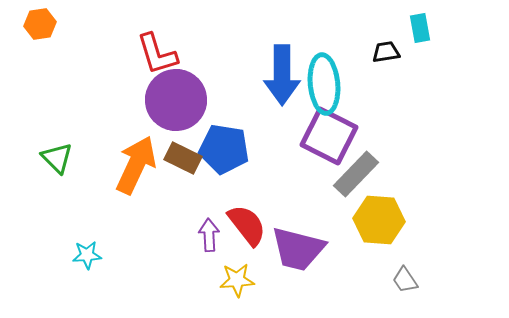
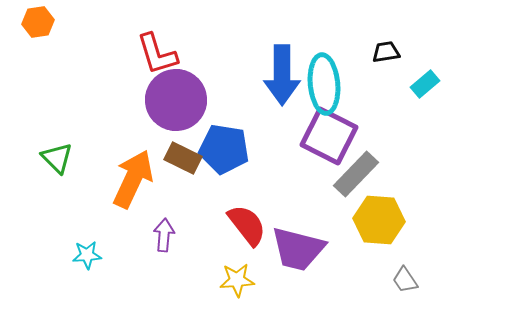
orange hexagon: moved 2 px left, 2 px up
cyan rectangle: moved 5 px right, 56 px down; rotated 60 degrees clockwise
orange arrow: moved 3 px left, 14 px down
purple arrow: moved 45 px left; rotated 8 degrees clockwise
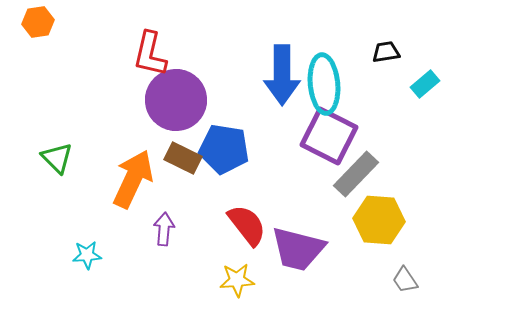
red L-shape: moved 7 px left; rotated 30 degrees clockwise
purple arrow: moved 6 px up
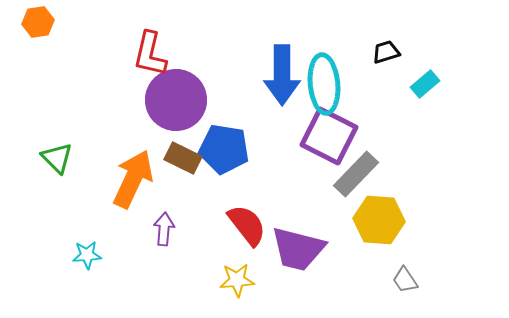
black trapezoid: rotated 8 degrees counterclockwise
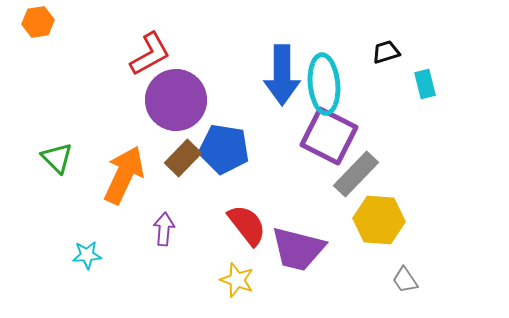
red L-shape: rotated 132 degrees counterclockwise
cyan rectangle: rotated 64 degrees counterclockwise
brown rectangle: rotated 72 degrees counterclockwise
orange arrow: moved 9 px left, 4 px up
yellow star: rotated 24 degrees clockwise
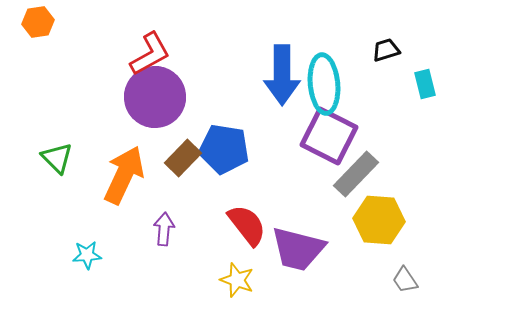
black trapezoid: moved 2 px up
purple circle: moved 21 px left, 3 px up
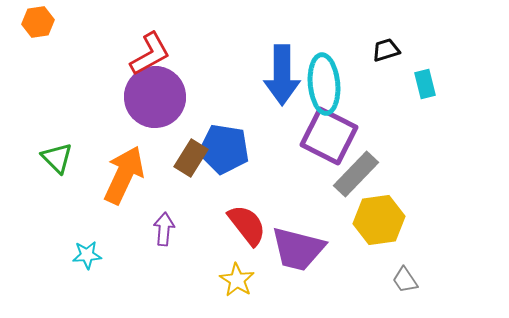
brown rectangle: moved 8 px right; rotated 12 degrees counterclockwise
yellow hexagon: rotated 12 degrees counterclockwise
yellow star: rotated 12 degrees clockwise
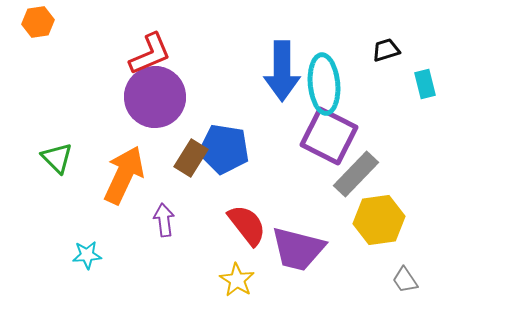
red L-shape: rotated 6 degrees clockwise
blue arrow: moved 4 px up
purple arrow: moved 9 px up; rotated 12 degrees counterclockwise
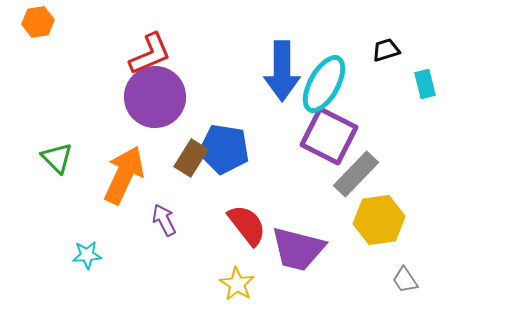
cyan ellipse: rotated 34 degrees clockwise
purple arrow: rotated 20 degrees counterclockwise
yellow star: moved 4 px down
